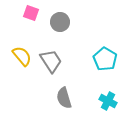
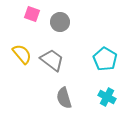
pink square: moved 1 px right, 1 px down
yellow semicircle: moved 2 px up
gray trapezoid: moved 1 px right, 1 px up; rotated 20 degrees counterclockwise
cyan cross: moved 1 px left, 4 px up
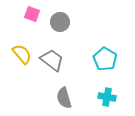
cyan cross: rotated 18 degrees counterclockwise
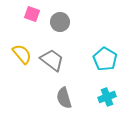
cyan cross: rotated 30 degrees counterclockwise
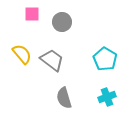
pink square: rotated 21 degrees counterclockwise
gray circle: moved 2 px right
